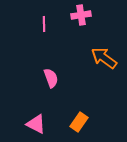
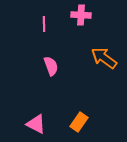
pink cross: rotated 12 degrees clockwise
pink semicircle: moved 12 px up
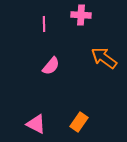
pink semicircle: rotated 60 degrees clockwise
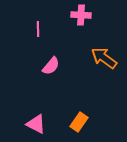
pink line: moved 6 px left, 5 px down
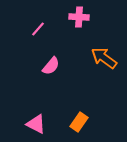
pink cross: moved 2 px left, 2 px down
pink line: rotated 42 degrees clockwise
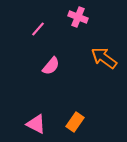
pink cross: moved 1 px left; rotated 18 degrees clockwise
orange rectangle: moved 4 px left
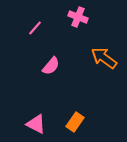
pink line: moved 3 px left, 1 px up
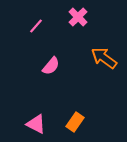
pink cross: rotated 24 degrees clockwise
pink line: moved 1 px right, 2 px up
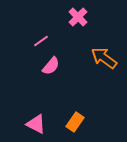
pink line: moved 5 px right, 15 px down; rotated 14 degrees clockwise
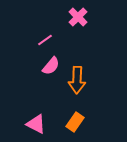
pink line: moved 4 px right, 1 px up
orange arrow: moved 27 px left, 22 px down; rotated 124 degrees counterclockwise
